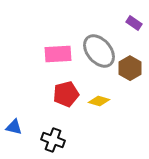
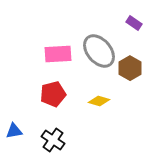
red pentagon: moved 13 px left
blue triangle: moved 4 px down; rotated 24 degrees counterclockwise
black cross: rotated 15 degrees clockwise
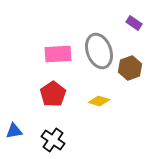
gray ellipse: rotated 20 degrees clockwise
brown hexagon: rotated 10 degrees clockwise
red pentagon: rotated 20 degrees counterclockwise
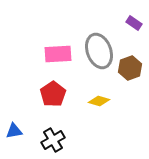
black cross: rotated 25 degrees clockwise
